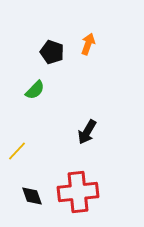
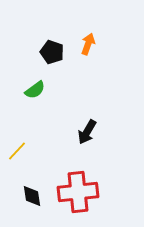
green semicircle: rotated 10 degrees clockwise
black diamond: rotated 10 degrees clockwise
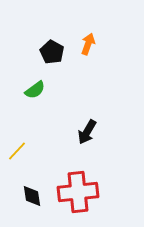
black pentagon: rotated 10 degrees clockwise
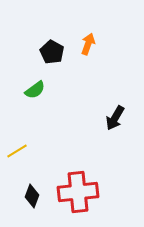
black arrow: moved 28 px right, 14 px up
yellow line: rotated 15 degrees clockwise
black diamond: rotated 30 degrees clockwise
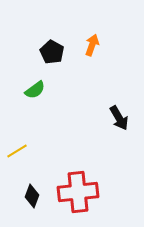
orange arrow: moved 4 px right, 1 px down
black arrow: moved 4 px right; rotated 60 degrees counterclockwise
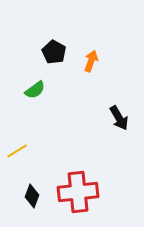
orange arrow: moved 1 px left, 16 px down
black pentagon: moved 2 px right
